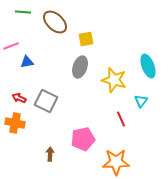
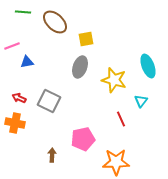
pink line: moved 1 px right
gray square: moved 3 px right
brown arrow: moved 2 px right, 1 px down
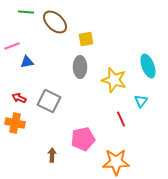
green line: moved 3 px right
gray ellipse: rotated 20 degrees counterclockwise
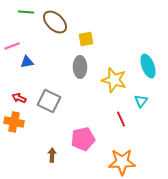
orange cross: moved 1 px left, 1 px up
orange star: moved 6 px right
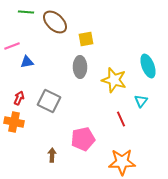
red arrow: rotated 88 degrees clockwise
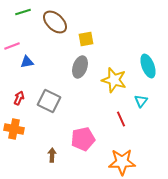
green line: moved 3 px left; rotated 21 degrees counterclockwise
gray ellipse: rotated 20 degrees clockwise
orange cross: moved 7 px down
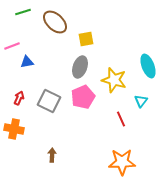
pink pentagon: moved 42 px up; rotated 10 degrees counterclockwise
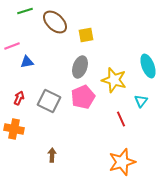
green line: moved 2 px right, 1 px up
yellow square: moved 4 px up
orange star: rotated 16 degrees counterclockwise
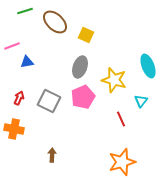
yellow square: rotated 35 degrees clockwise
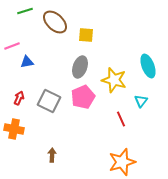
yellow square: rotated 21 degrees counterclockwise
